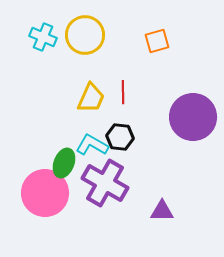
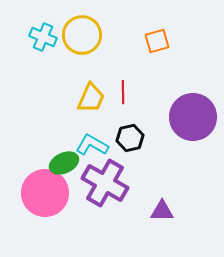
yellow circle: moved 3 px left
black hexagon: moved 10 px right, 1 px down; rotated 20 degrees counterclockwise
green ellipse: rotated 44 degrees clockwise
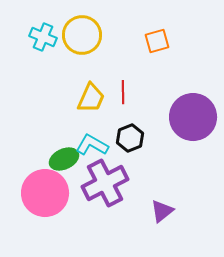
black hexagon: rotated 8 degrees counterclockwise
green ellipse: moved 4 px up
purple cross: rotated 33 degrees clockwise
purple triangle: rotated 40 degrees counterclockwise
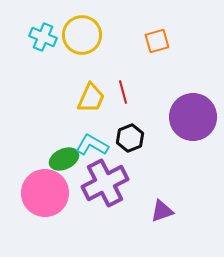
red line: rotated 15 degrees counterclockwise
purple triangle: rotated 20 degrees clockwise
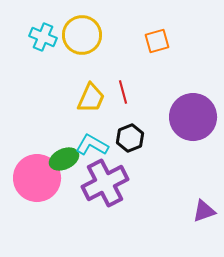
pink circle: moved 8 px left, 15 px up
purple triangle: moved 42 px right
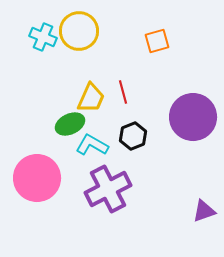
yellow circle: moved 3 px left, 4 px up
black hexagon: moved 3 px right, 2 px up
green ellipse: moved 6 px right, 35 px up
purple cross: moved 3 px right, 6 px down
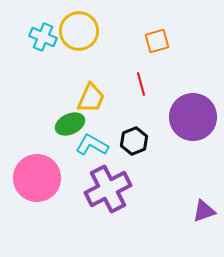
red line: moved 18 px right, 8 px up
black hexagon: moved 1 px right, 5 px down
